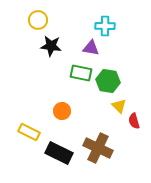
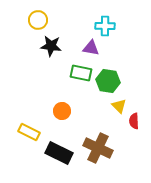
red semicircle: rotated 14 degrees clockwise
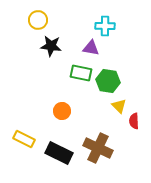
yellow rectangle: moved 5 px left, 7 px down
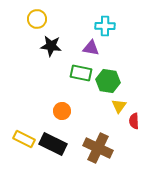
yellow circle: moved 1 px left, 1 px up
yellow triangle: rotated 21 degrees clockwise
black rectangle: moved 6 px left, 9 px up
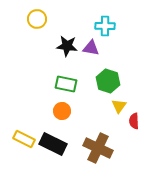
black star: moved 16 px right
green rectangle: moved 15 px left, 11 px down
green hexagon: rotated 10 degrees clockwise
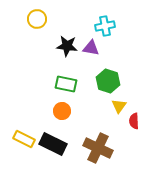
cyan cross: rotated 12 degrees counterclockwise
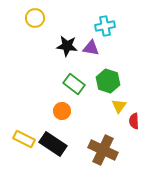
yellow circle: moved 2 px left, 1 px up
green rectangle: moved 8 px right; rotated 25 degrees clockwise
black rectangle: rotated 8 degrees clockwise
brown cross: moved 5 px right, 2 px down
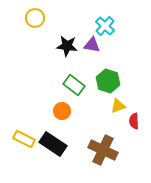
cyan cross: rotated 36 degrees counterclockwise
purple triangle: moved 1 px right, 3 px up
green rectangle: moved 1 px down
yellow triangle: moved 1 px left; rotated 35 degrees clockwise
